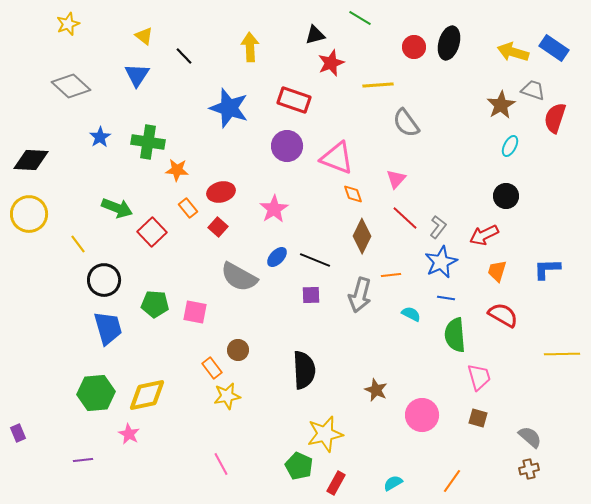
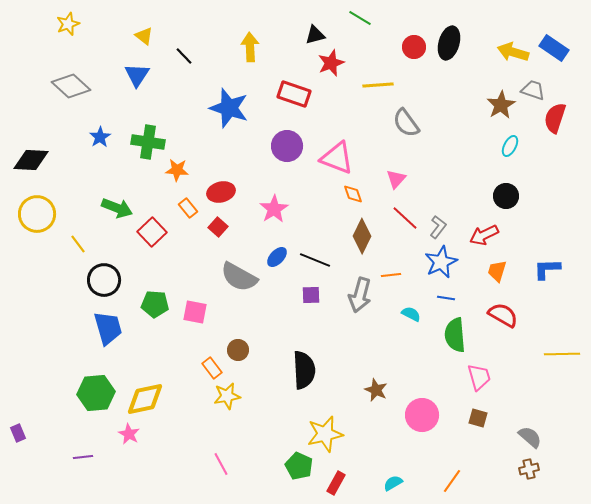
red rectangle at (294, 100): moved 6 px up
yellow circle at (29, 214): moved 8 px right
yellow diamond at (147, 395): moved 2 px left, 4 px down
purple line at (83, 460): moved 3 px up
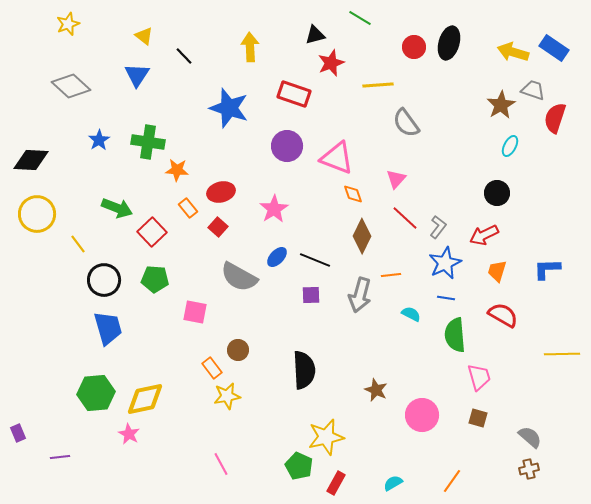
blue star at (100, 137): moved 1 px left, 3 px down
black circle at (506, 196): moved 9 px left, 3 px up
blue star at (441, 262): moved 4 px right, 1 px down
green pentagon at (155, 304): moved 25 px up
yellow star at (325, 434): moved 1 px right, 3 px down
purple line at (83, 457): moved 23 px left
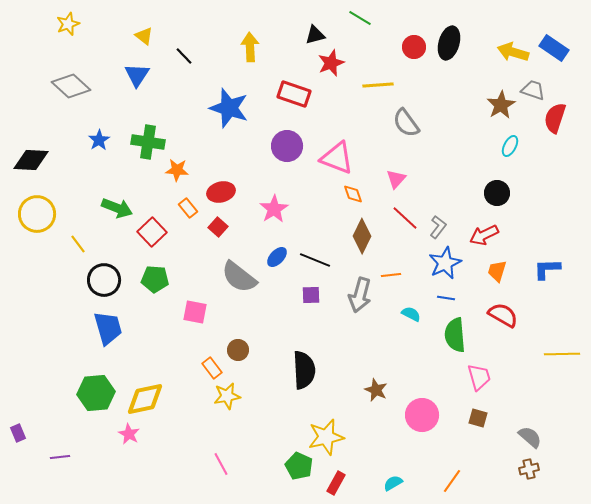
gray semicircle at (239, 277): rotated 9 degrees clockwise
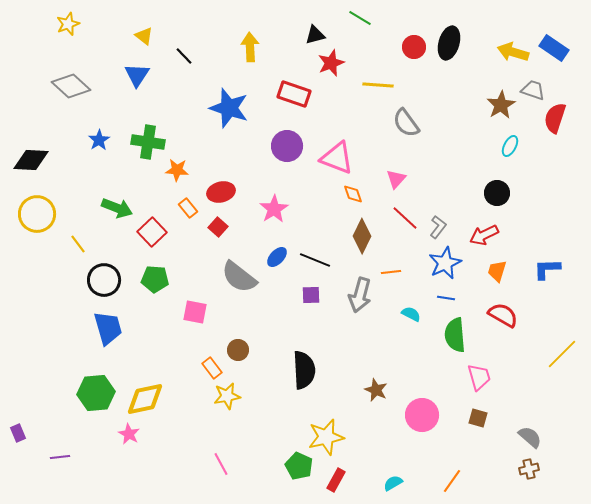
yellow line at (378, 85): rotated 8 degrees clockwise
orange line at (391, 275): moved 3 px up
yellow line at (562, 354): rotated 44 degrees counterclockwise
red rectangle at (336, 483): moved 3 px up
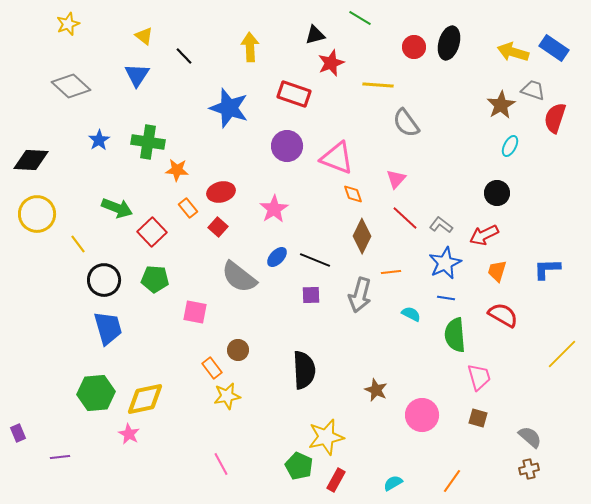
gray L-shape at (438, 227): moved 3 px right, 2 px up; rotated 90 degrees counterclockwise
